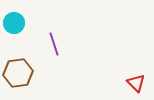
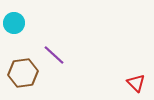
purple line: moved 11 px down; rotated 30 degrees counterclockwise
brown hexagon: moved 5 px right
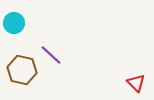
purple line: moved 3 px left
brown hexagon: moved 1 px left, 3 px up; rotated 20 degrees clockwise
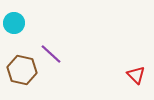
purple line: moved 1 px up
red triangle: moved 8 px up
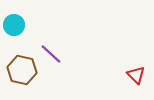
cyan circle: moved 2 px down
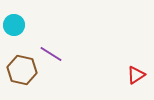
purple line: rotated 10 degrees counterclockwise
red triangle: rotated 42 degrees clockwise
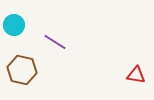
purple line: moved 4 px right, 12 px up
red triangle: rotated 42 degrees clockwise
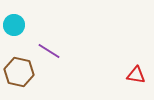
purple line: moved 6 px left, 9 px down
brown hexagon: moved 3 px left, 2 px down
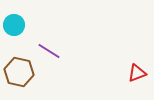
red triangle: moved 1 px right, 2 px up; rotated 30 degrees counterclockwise
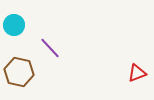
purple line: moved 1 px right, 3 px up; rotated 15 degrees clockwise
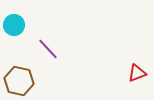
purple line: moved 2 px left, 1 px down
brown hexagon: moved 9 px down
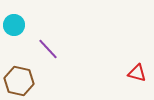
red triangle: rotated 36 degrees clockwise
